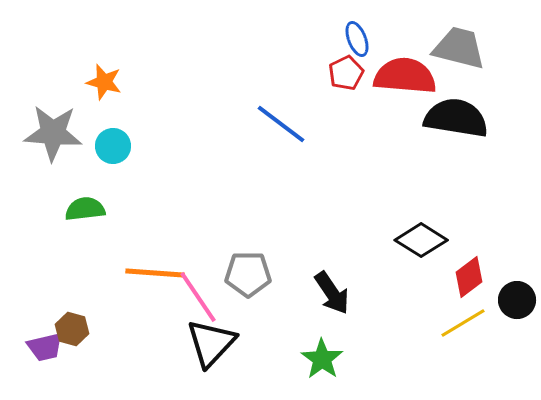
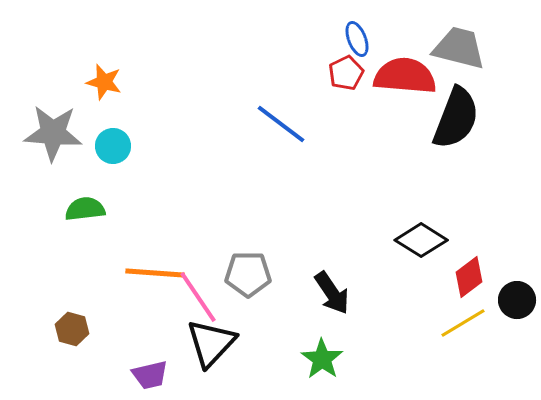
black semicircle: rotated 102 degrees clockwise
purple trapezoid: moved 105 px right, 28 px down
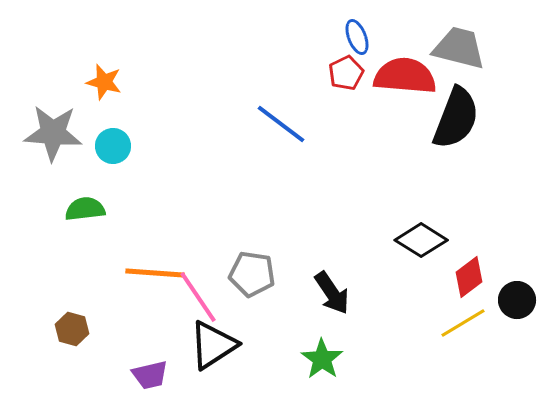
blue ellipse: moved 2 px up
gray pentagon: moved 4 px right; rotated 9 degrees clockwise
black triangle: moved 2 px right, 2 px down; rotated 14 degrees clockwise
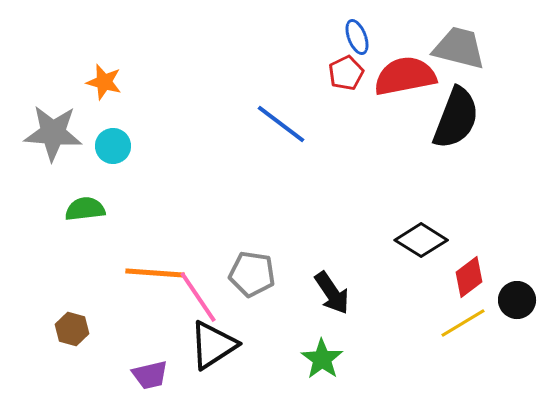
red semicircle: rotated 16 degrees counterclockwise
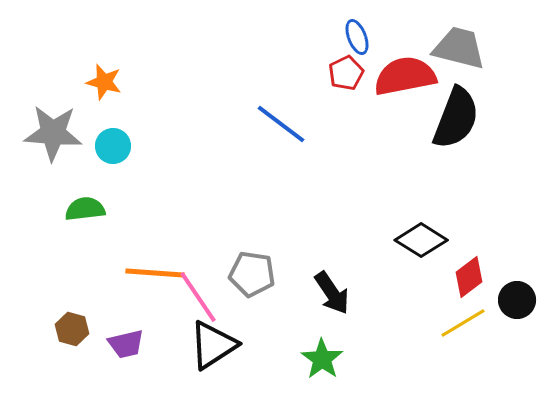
purple trapezoid: moved 24 px left, 31 px up
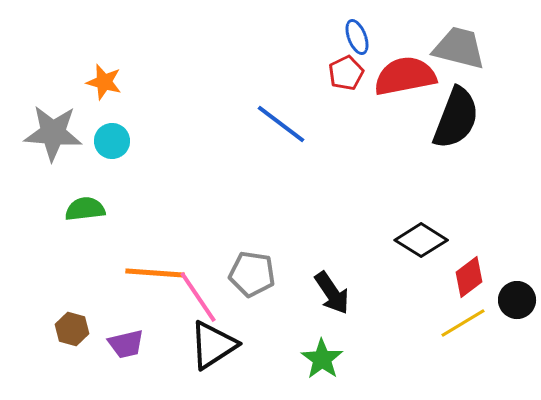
cyan circle: moved 1 px left, 5 px up
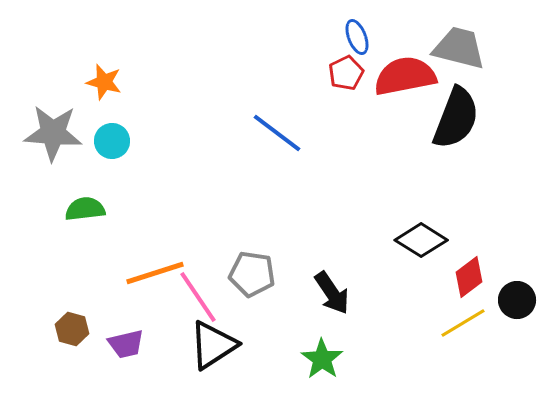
blue line: moved 4 px left, 9 px down
orange line: rotated 22 degrees counterclockwise
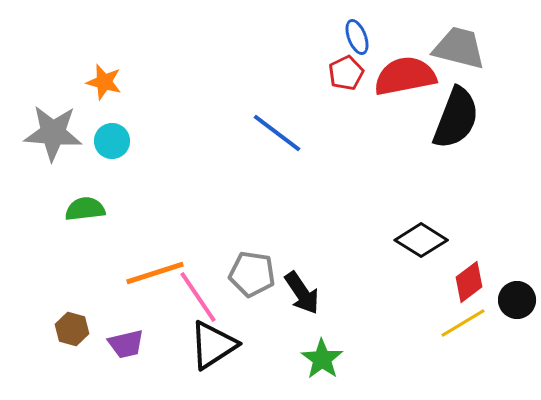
red diamond: moved 5 px down
black arrow: moved 30 px left
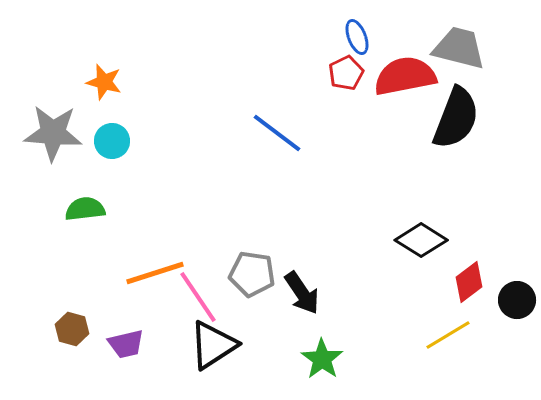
yellow line: moved 15 px left, 12 px down
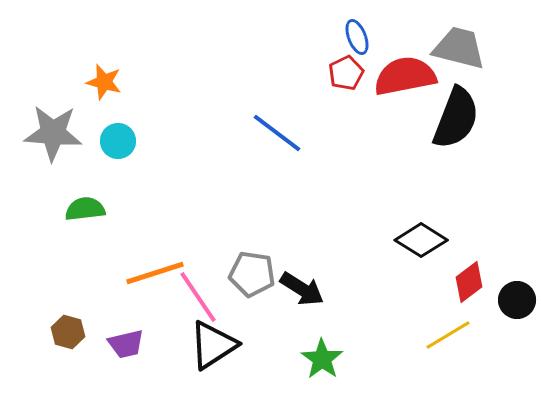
cyan circle: moved 6 px right
black arrow: moved 4 px up; rotated 24 degrees counterclockwise
brown hexagon: moved 4 px left, 3 px down
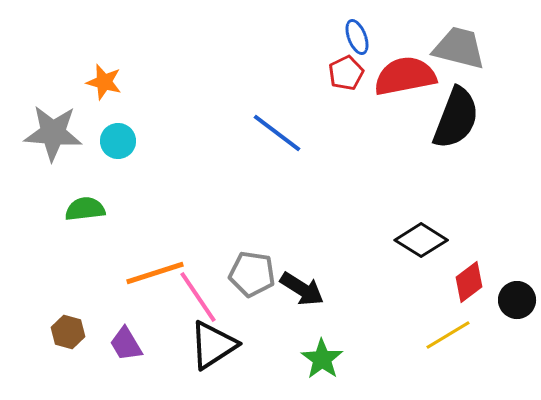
purple trapezoid: rotated 72 degrees clockwise
